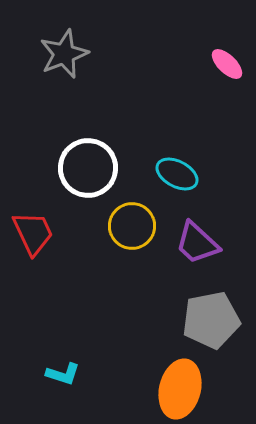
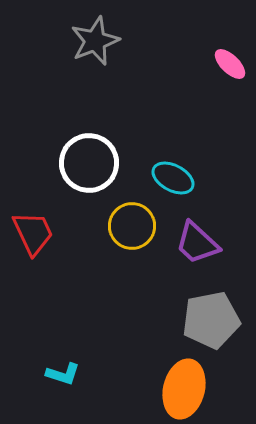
gray star: moved 31 px right, 13 px up
pink ellipse: moved 3 px right
white circle: moved 1 px right, 5 px up
cyan ellipse: moved 4 px left, 4 px down
orange ellipse: moved 4 px right
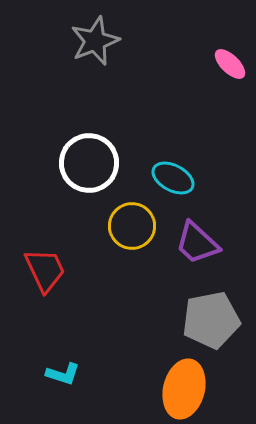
red trapezoid: moved 12 px right, 37 px down
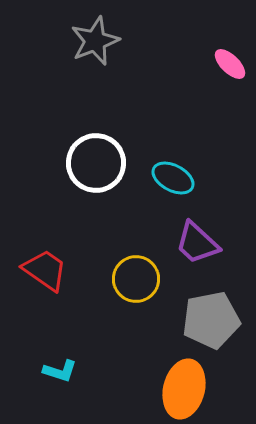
white circle: moved 7 px right
yellow circle: moved 4 px right, 53 px down
red trapezoid: rotated 30 degrees counterclockwise
cyan L-shape: moved 3 px left, 3 px up
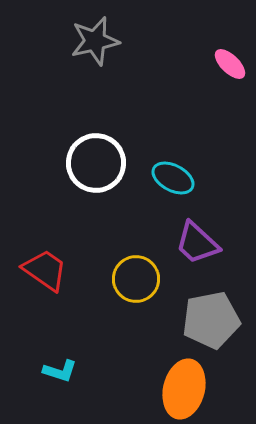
gray star: rotated 9 degrees clockwise
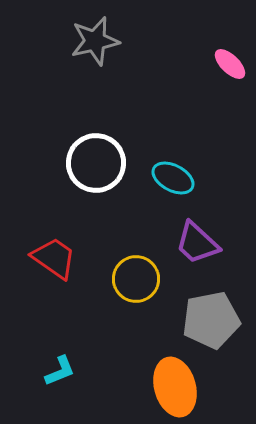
red trapezoid: moved 9 px right, 12 px up
cyan L-shape: rotated 40 degrees counterclockwise
orange ellipse: moved 9 px left, 2 px up; rotated 30 degrees counterclockwise
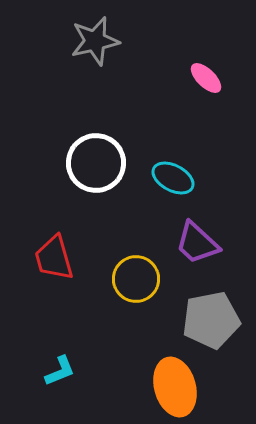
pink ellipse: moved 24 px left, 14 px down
red trapezoid: rotated 141 degrees counterclockwise
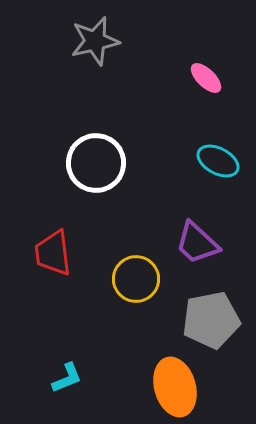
cyan ellipse: moved 45 px right, 17 px up
red trapezoid: moved 1 px left, 5 px up; rotated 9 degrees clockwise
cyan L-shape: moved 7 px right, 7 px down
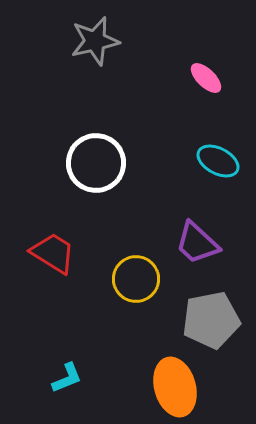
red trapezoid: rotated 129 degrees clockwise
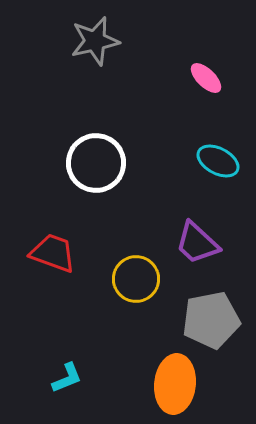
red trapezoid: rotated 12 degrees counterclockwise
orange ellipse: moved 3 px up; rotated 22 degrees clockwise
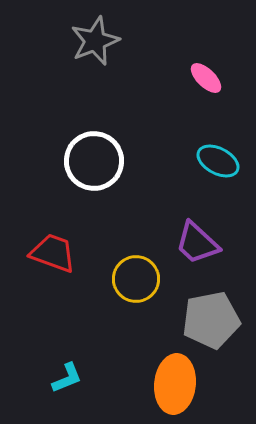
gray star: rotated 9 degrees counterclockwise
white circle: moved 2 px left, 2 px up
